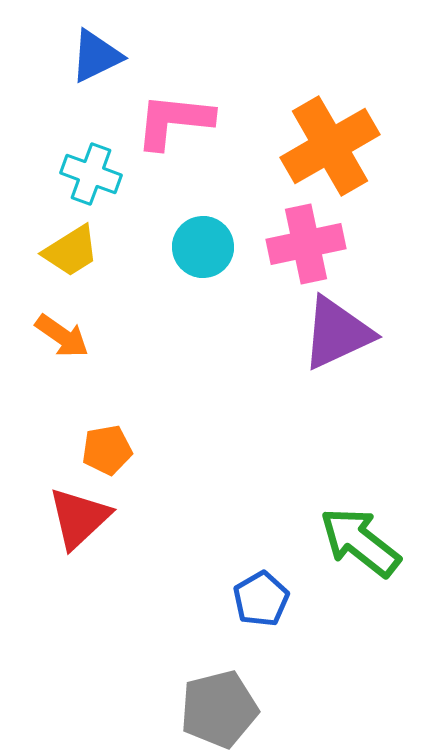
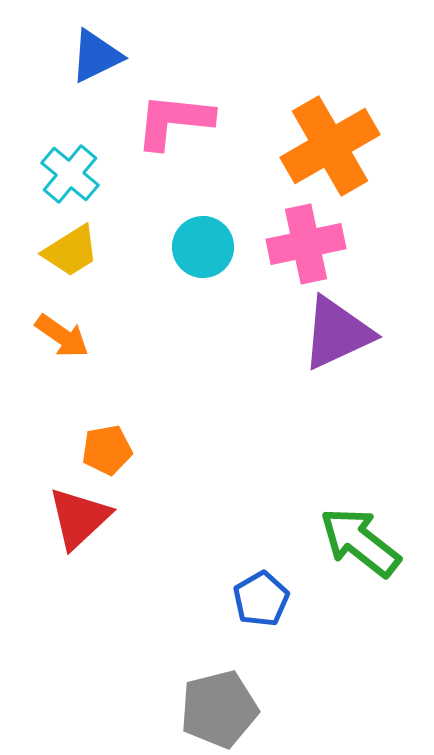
cyan cross: moved 21 px left; rotated 20 degrees clockwise
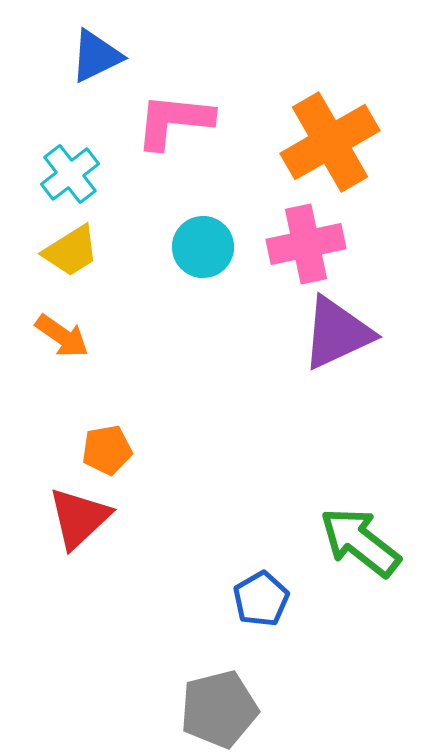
orange cross: moved 4 px up
cyan cross: rotated 12 degrees clockwise
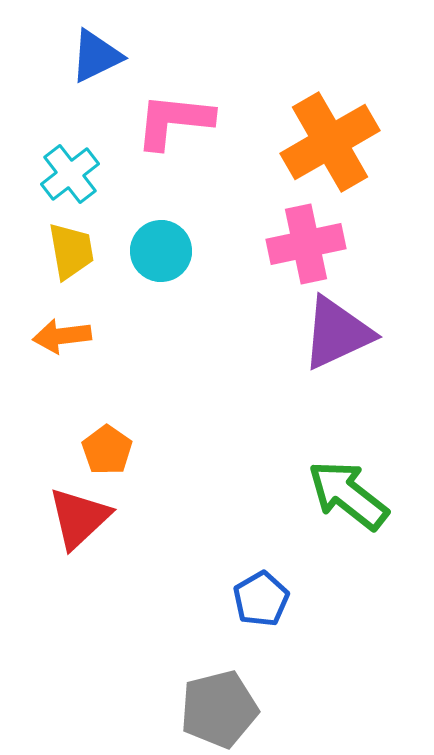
cyan circle: moved 42 px left, 4 px down
yellow trapezoid: rotated 68 degrees counterclockwise
orange arrow: rotated 138 degrees clockwise
orange pentagon: rotated 27 degrees counterclockwise
green arrow: moved 12 px left, 47 px up
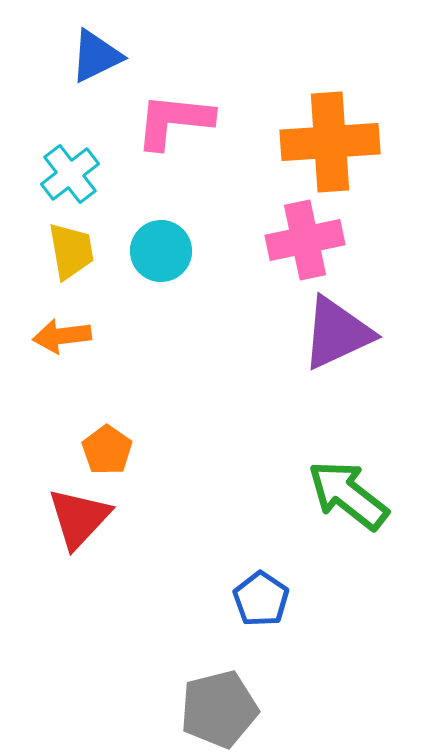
orange cross: rotated 26 degrees clockwise
pink cross: moved 1 px left, 4 px up
red triangle: rotated 4 degrees counterclockwise
blue pentagon: rotated 8 degrees counterclockwise
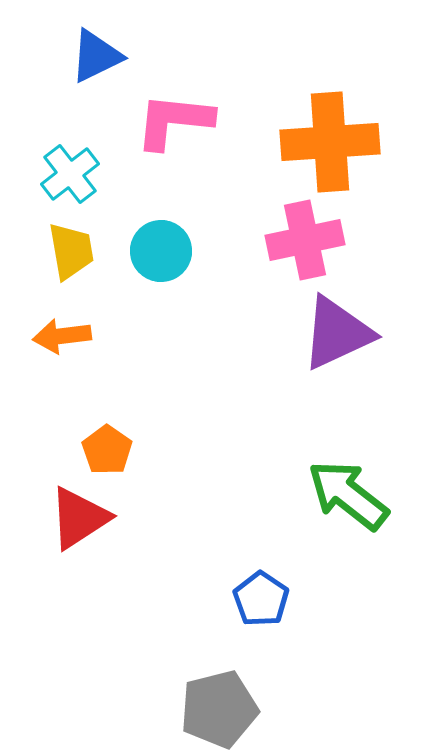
red triangle: rotated 14 degrees clockwise
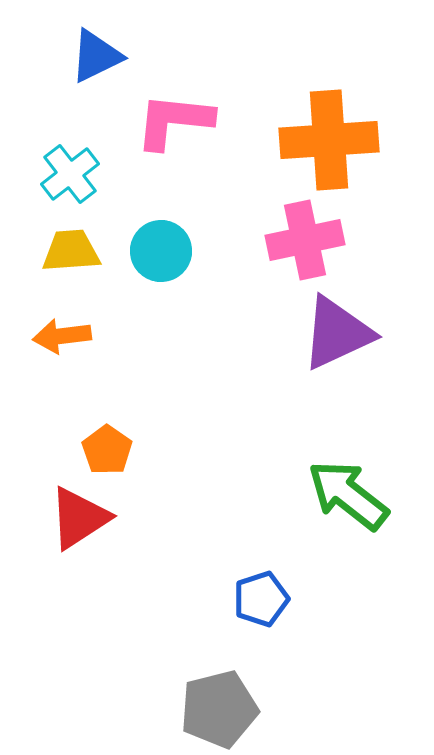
orange cross: moved 1 px left, 2 px up
yellow trapezoid: rotated 84 degrees counterclockwise
blue pentagon: rotated 20 degrees clockwise
